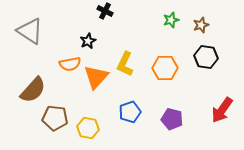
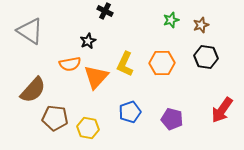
orange hexagon: moved 3 px left, 5 px up
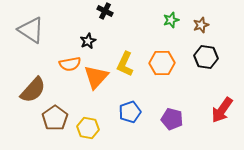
gray triangle: moved 1 px right, 1 px up
brown pentagon: rotated 30 degrees clockwise
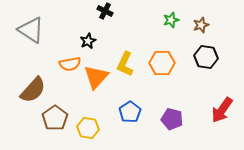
blue pentagon: rotated 15 degrees counterclockwise
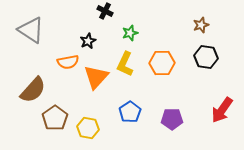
green star: moved 41 px left, 13 px down
orange semicircle: moved 2 px left, 2 px up
purple pentagon: rotated 15 degrees counterclockwise
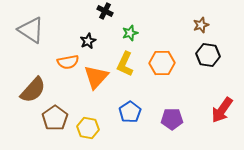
black hexagon: moved 2 px right, 2 px up
